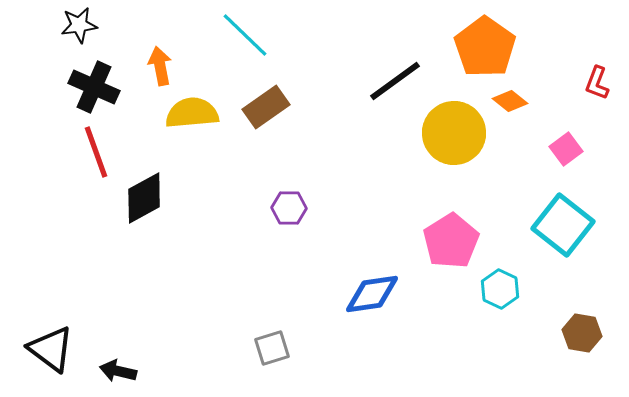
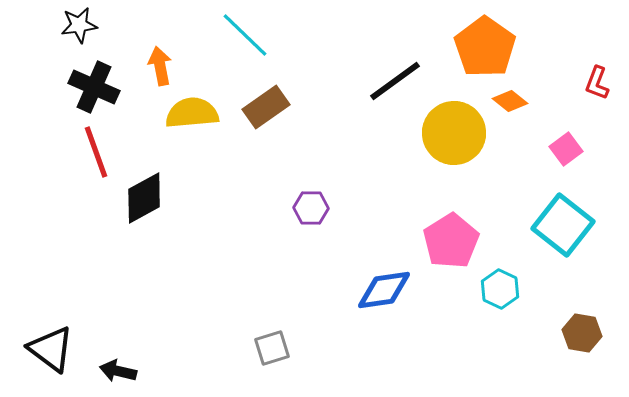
purple hexagon: moved 22 px right
blue diamond: moved 12 px right, 4 px up
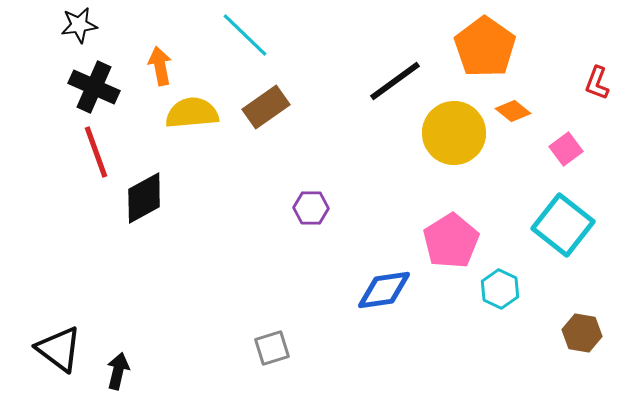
orange diamond: moved 3 px right, 10 px down
black triangle: moved 8 px right
black arrow: rotated 90 degrees clockwise
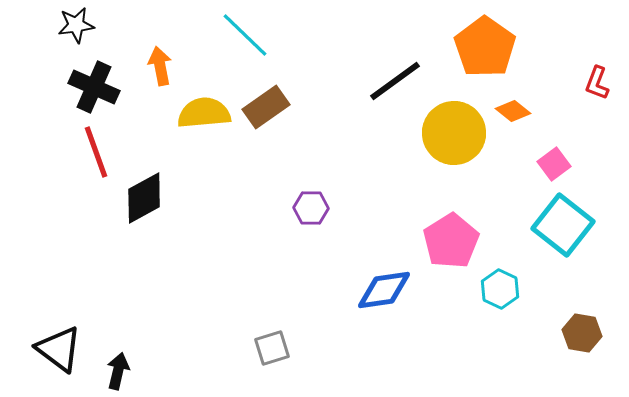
black star: moved 3 px left
yellow semicircle: moved 12 px right
pink square: moved 12 px left, 15 px down
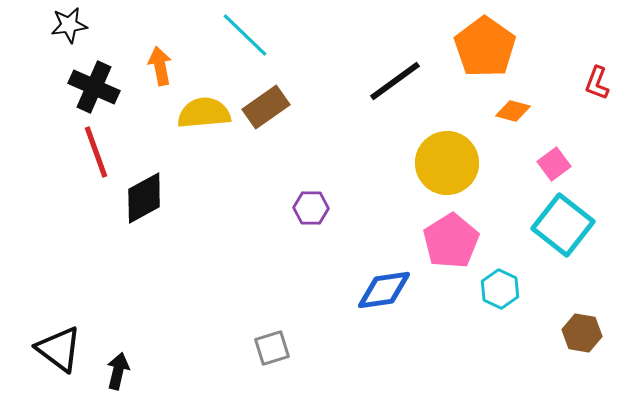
black star: moved 7 px left
orange diamond: rotated 24 degrees counterclockwise
yellow circle: moved 7 px left, 30 px down
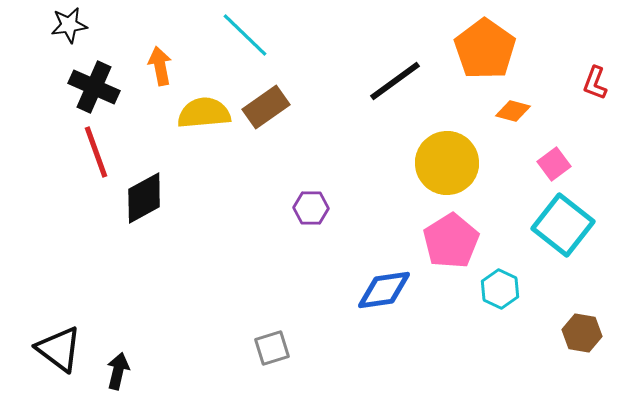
orange pentagon: moved 2 px down
red L-shape: moved 2 px left
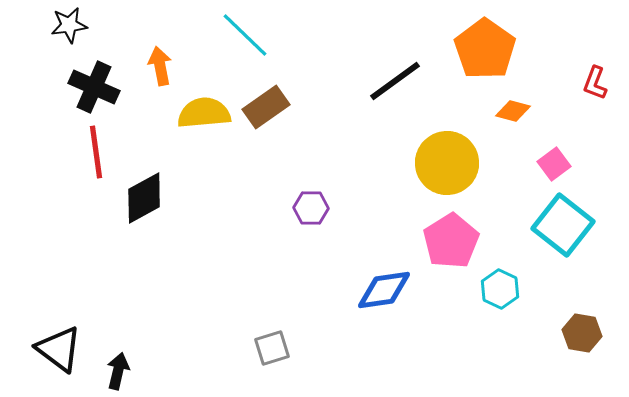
red line: rotated 12 degrees clockwise
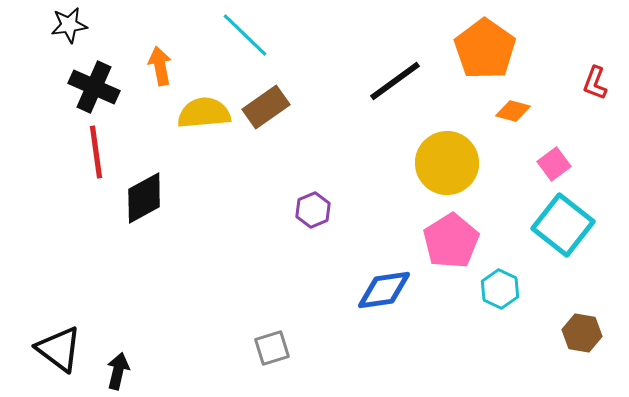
purple hexagon: moved 2 px right, 2 px down; rotated 24 degrees counterclockwise
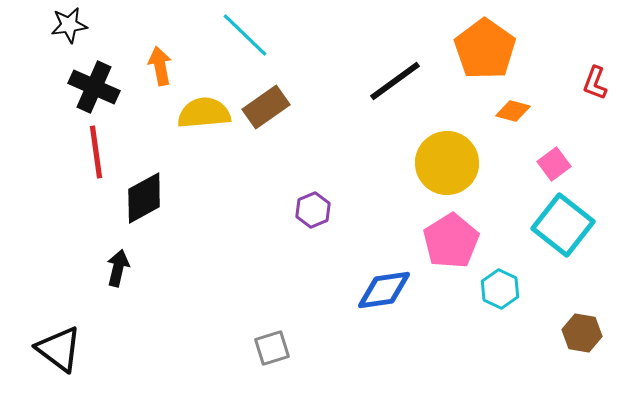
black arrow: moved 103 px up
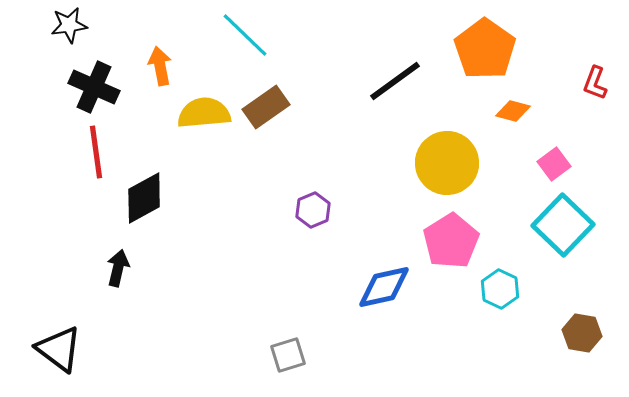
cyan square: rotated 6 degrees clockwise
blue diamond: moved 3 px up; rotated 4 degrees counterclockwise
gray square: moved 16 px right, 7 px down
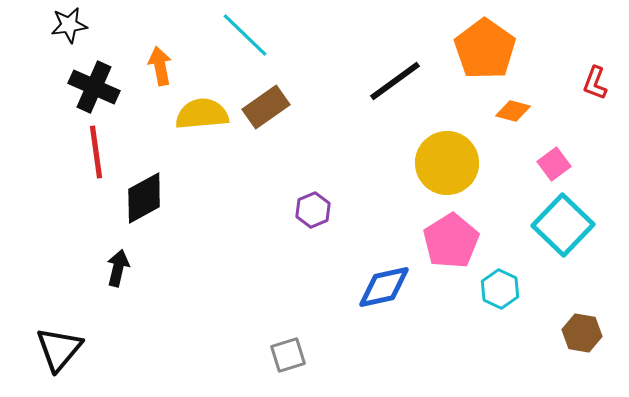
yellow semicircle: moved 2 px left, 1 px down
black triangle: rotated 33 degrees clockwise
